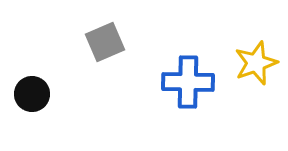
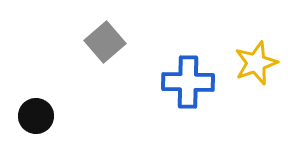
gray square: rotated 18 degrees counterclockwise
black circle: moved 4 px right, 22 px down
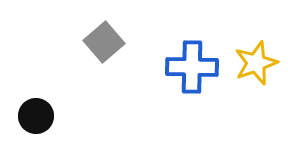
gray square: moved 1 px left
blue cross: moved 4 px right, 15 px up
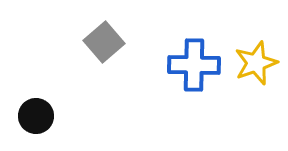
blue cross: moved 2 px right, 2 px up
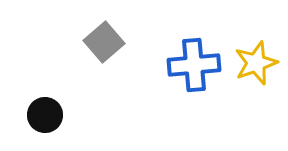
blue cross: rotated 6 degrees counterclockwise
black circle: moved 9 px right, 1 px up
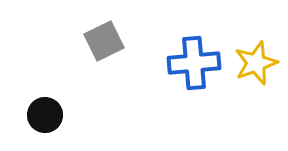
gray square: moved 1 px up; rotated 15 degrees clockwise
blue cross: moved 2 px up
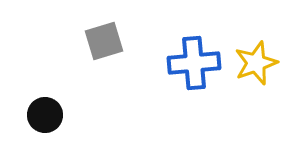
gray square: rotated 9 degrees clockwise
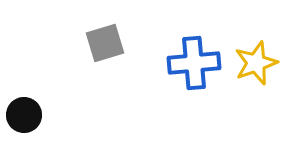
gray square: moved 1 px right, 2 px down
black circle: moved 21 px left
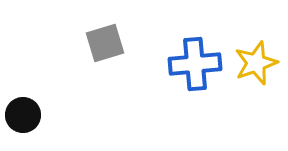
blue cross: moved 1 px right, 1 px down
black circle: moved 1 px left
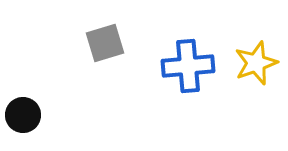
blue cross: moved 7 px left, 2 px down
